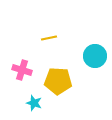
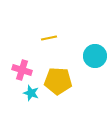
cyan star: moved 3 px left, 10 px up
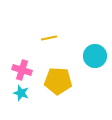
cyan star: moved 10 px left
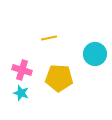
cyan circle: moved 2 px up
yellow pentagon: moved 1 px right, 3 px up
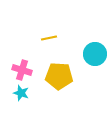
yellow pentagon: moved 2 px up
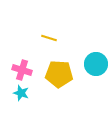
yellow line: rotated 28 degrees clockwise
cyan circle: moved 1 px right, 10 px down
yellow pentagon: moved 2 px up
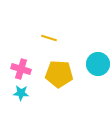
cyan circle: moved 2 px right
pink cross: moved 1 px left, 1 px up
cyan star: rotated 14 degrees counterclockwise
